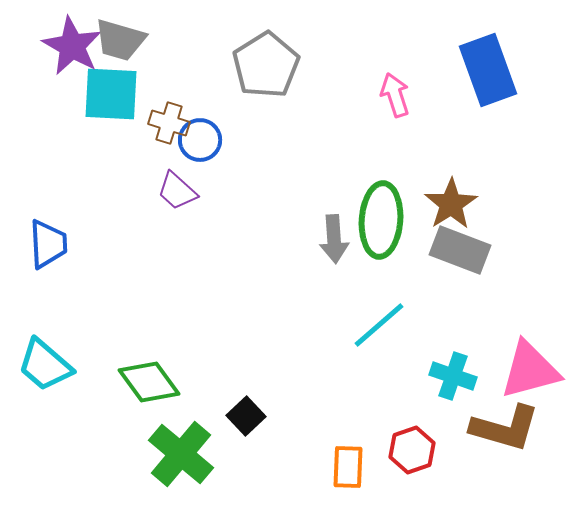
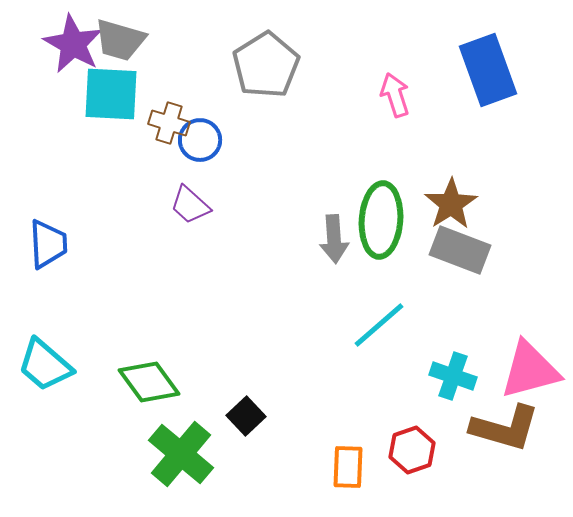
purple star: moved 1 px right, 2 px up
purple trapezoid: moved 13 px right, 14 px down
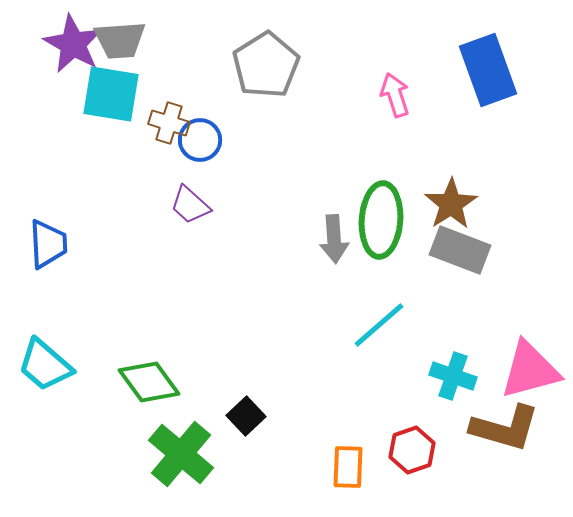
gray trapezoid: rotated 20 degrees counterclockwise
cyan square: rotated 6 degrees clockwise
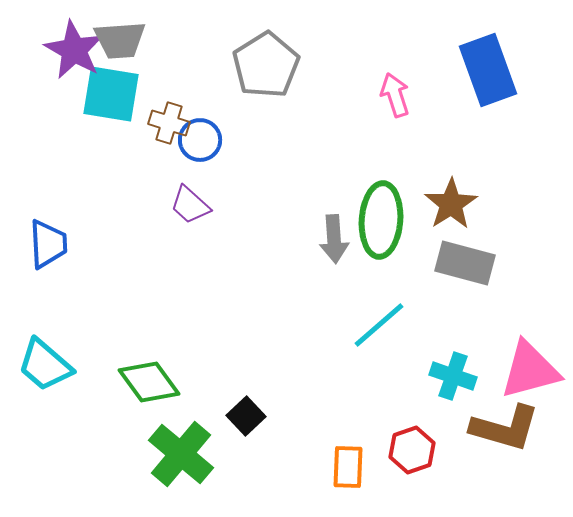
purple star: moved 1 px right, 6 px down
gray rectangle: moved 5 px right, 13 px down; rotated 6 degrees counterclockwise
